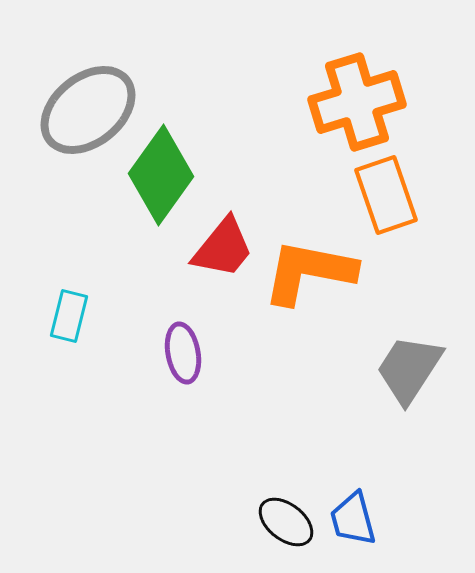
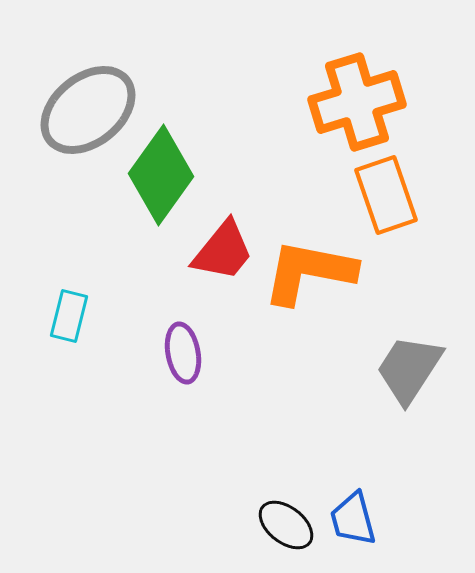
red trapezoid: moved 3 px down
black ellipse: moved 3 px down
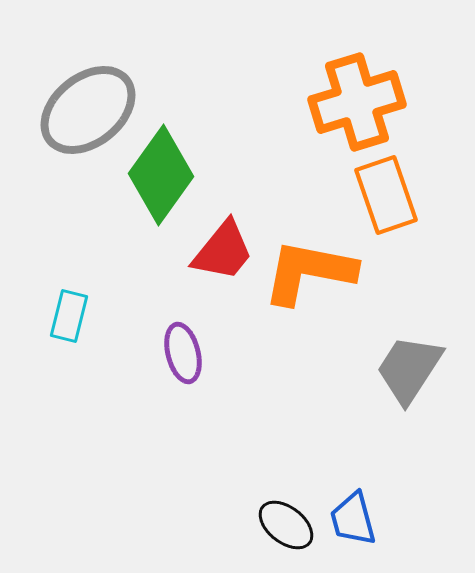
purple ellipse: rotated 4 degrees counterclockwise
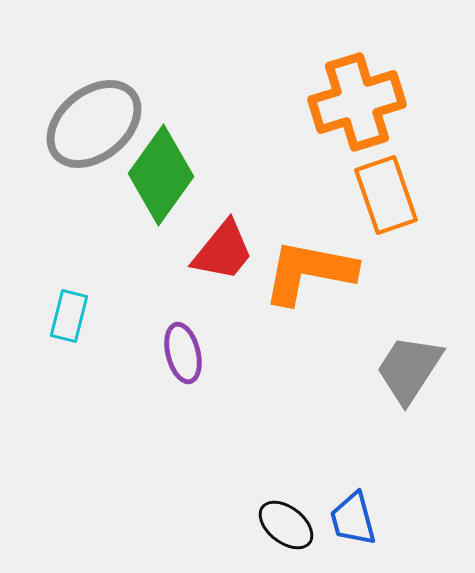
gray ellipse: moved 6 px right, 14 px down
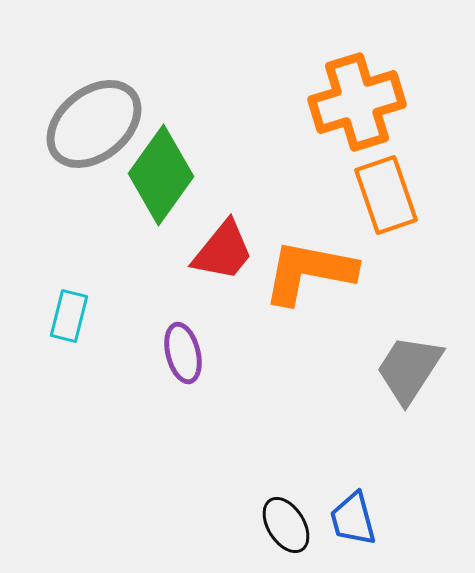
black ellipse: rotated 20 degrees clockwise
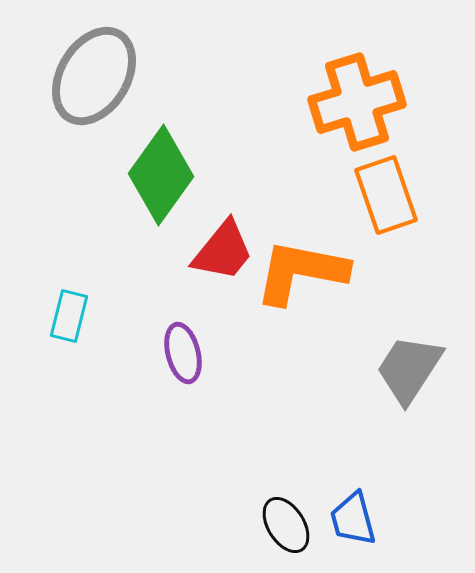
gray ellipse: moved 48 px up; rotated 20 degrees counterclockwise
orange L-shape: moved 8 px left
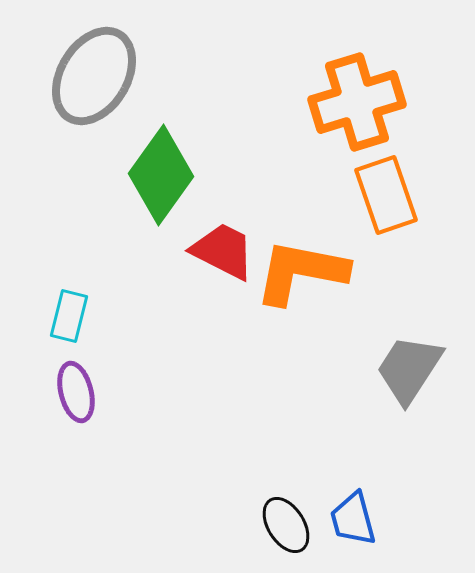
red trapezoid: rotated 102 degrees counterclockwise
purple ellipse: moved 107 px left, 39 px down
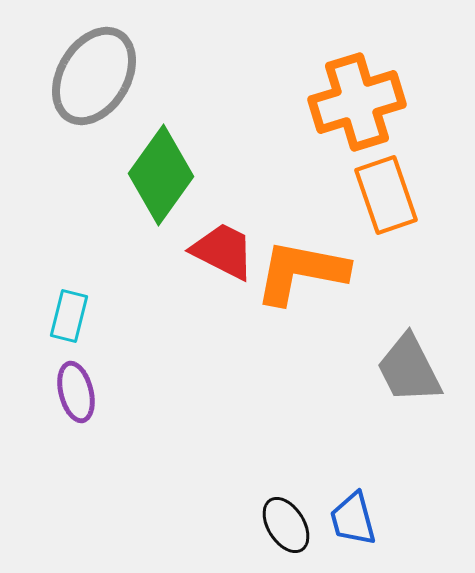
gray trapezoid: rotated 60 degrees counterclockwise
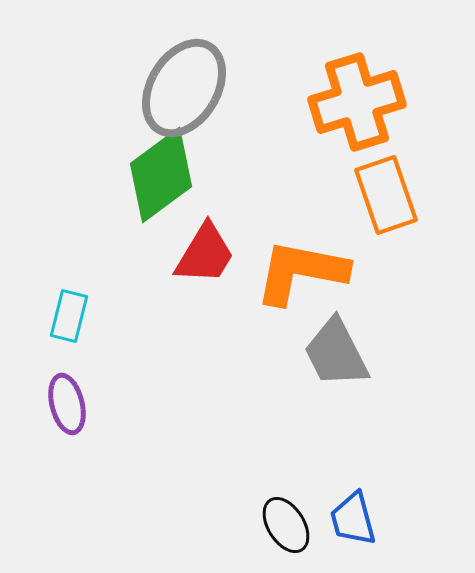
gray ellipse: moved 90 px right, 12 px down
green diamond: rotated 18 degrees clockwise
red trapezoid: moved 18 px left, 3 px down; rotated 94 degrees clockwise
gray trapezoid: moved 73 px left, 16 px up
purple ellipse: moved 9 px left, 12 px down
